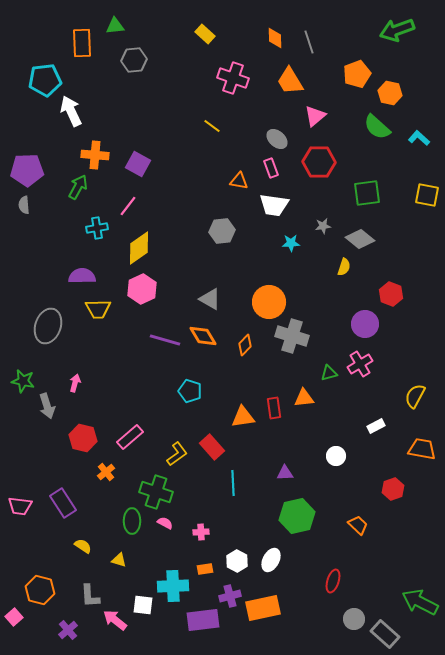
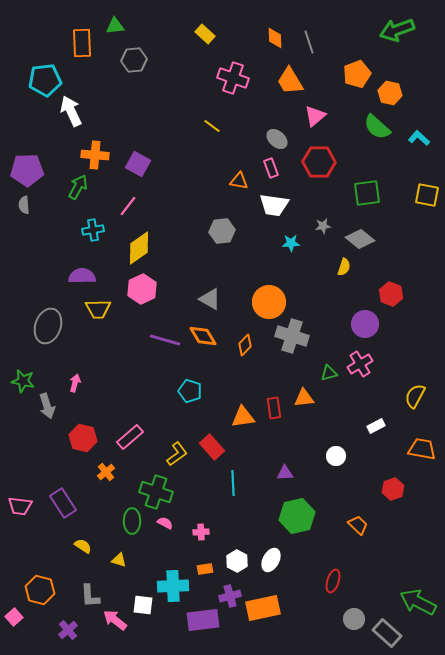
cyan cross at (97, 228): moved 4 px left, 2 px down
green arrow at (420, 602): moved 2 px left
gray rectangle at (385, 634): moved 2 px right, 1 px up
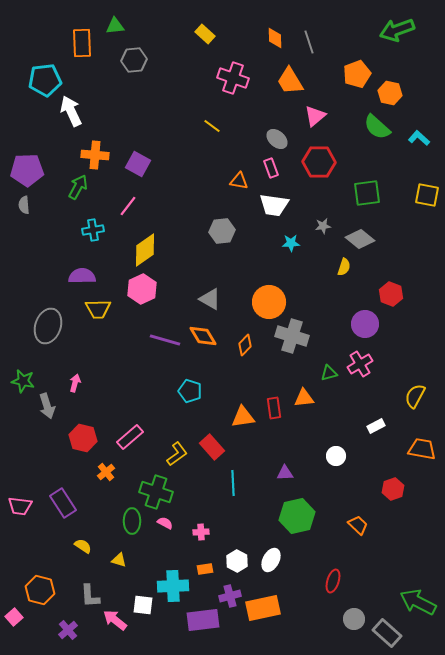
yellow diamond at (139, 248): moved 6 px right, 2 px down
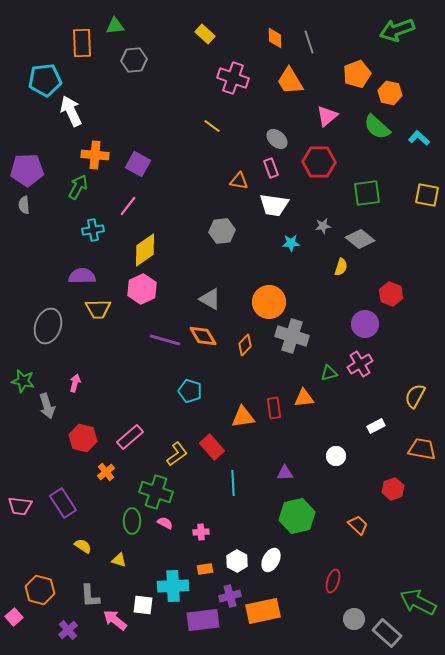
pink triangle at (315, 116): moved 12 px right
yellow semicircle at (344, 267): moved 3 px left
orange rectangle at (263, 608): moved 3 px down
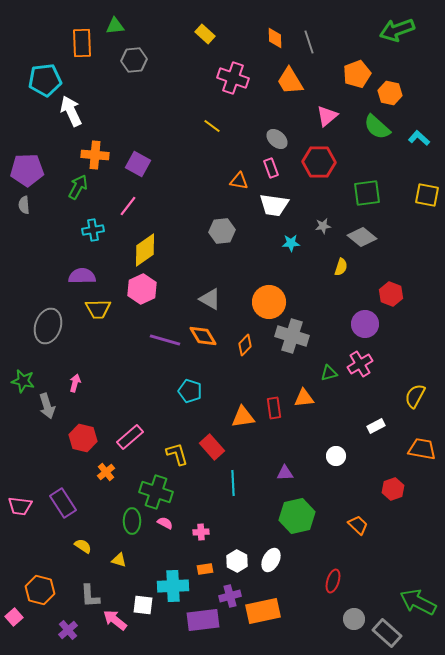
gray diamond at (360, 239): moved 2 px right, 2 px up
yellow L-shape at (177, 454): rotated 70 degrees counterclockwise
